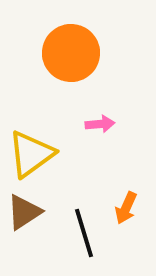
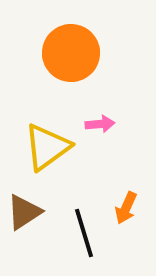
yellow triangle: moved 16 px right, 7 px up
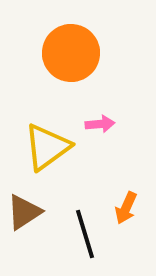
black line: moved 1 px right, 1 px down
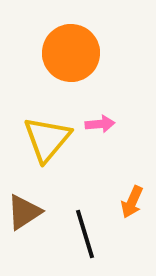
yellow triangle: moved 8 px up; rotated 14 degrees counterclockwise
orange arrow: moved 6 px right, 6 px up
